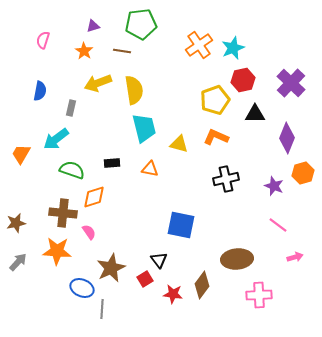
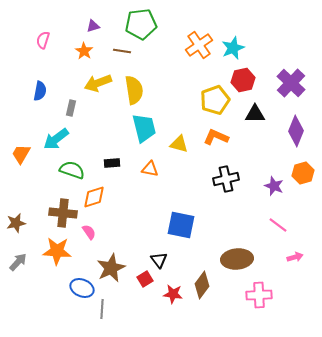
purple diamond at (287, 138): moved 9 px right, 7 px up
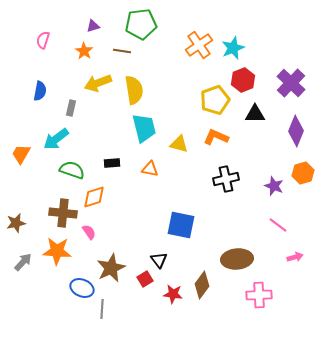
red hexagon at (243, 80): rotated 10 degrees counterclockwise
gray arrow at (18, 262): moved 5 px right
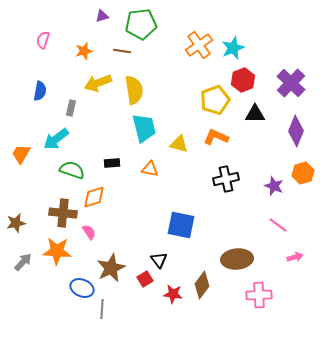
purple triangle at (93, 26): moved 9 px right, 10 px up
orange star at (84, 51): rotated 24 degrees clockwise
